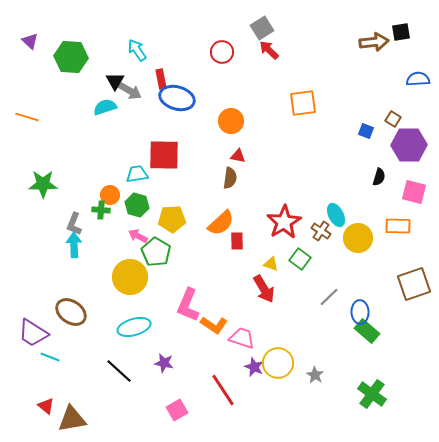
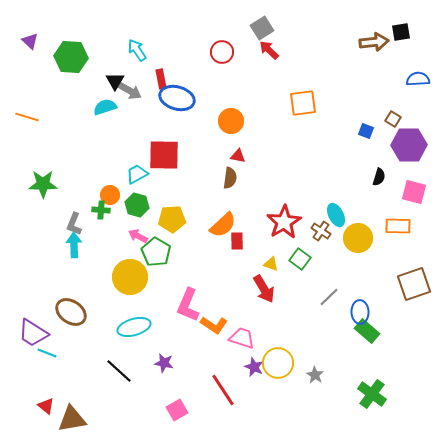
cyan trapezoid at (137, 174): rotated 20 degrees counterclockwise
orange semicircle at (221, 223): moved 2 px right, 2 px down
cyan line at (50, 357): moved 3 px left, 4 px up
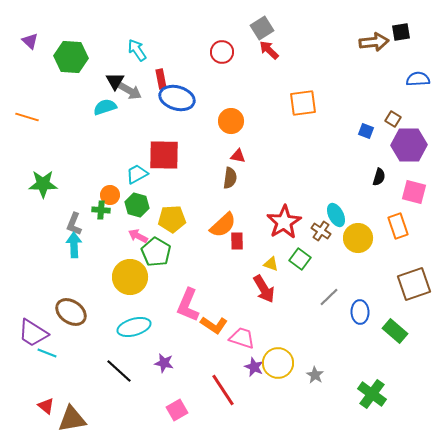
orange rectangle at (398, 226): rotated 70 degrees clockwise
green rectangle at (367, 331): moved 28 px right
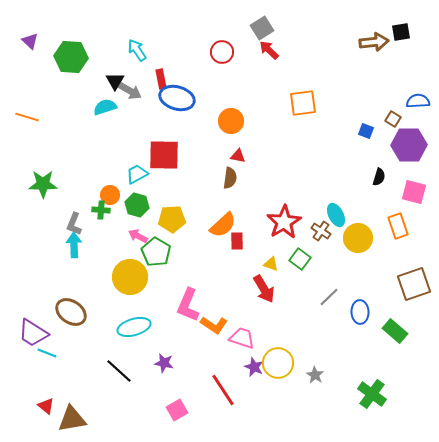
blue semicircle at (418, 79): moved 22 px down
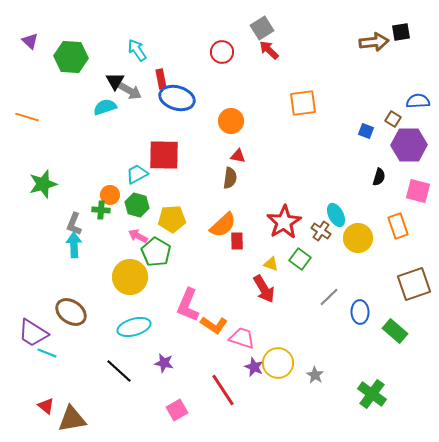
green star at (43, 184): rotated 16 degrees counterclockwise
pink square at (414, 192): moved 4 px right, 1 px up
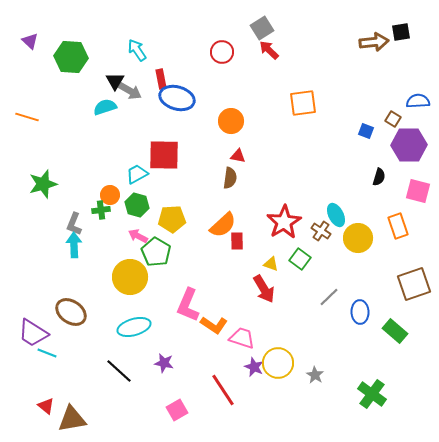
green cross at (101, 210): rotated 12 degrees counterclockwise
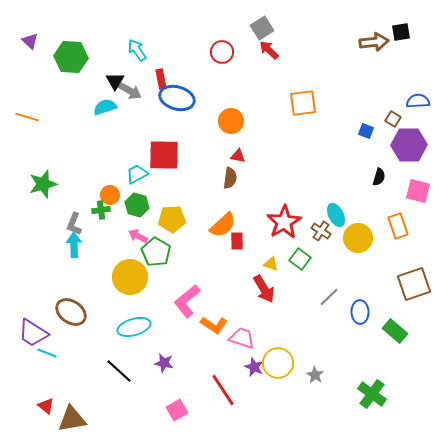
pink L-shape at (188, 305): moved 1 px left, 4 px up; rotated 28 degrees clockwise
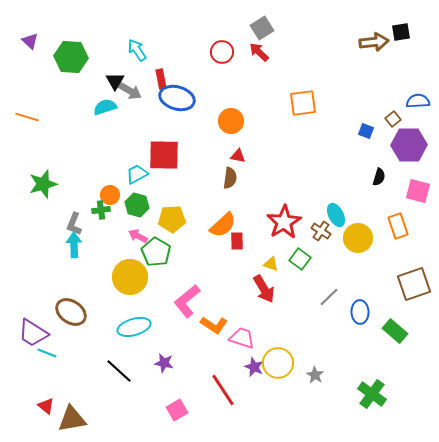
red arrow at (269, 50): moved 10 px left, 2 px down
brown square at (393, 119): rotated 21 degrees clockwise
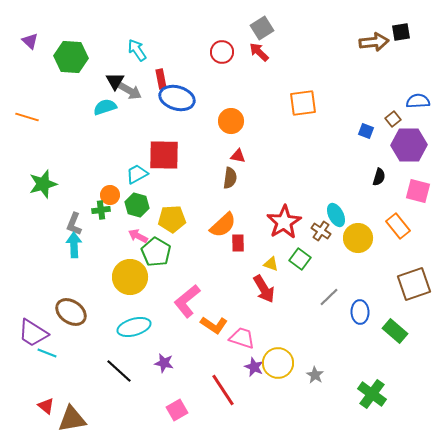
orange rectangle at (398, 226): rotated 20 degrees counterclockwise
red rectangle at (237, 241): moved 1 px right, 2 px down
